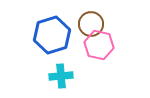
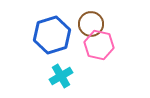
cyan cross: rotated 25 degrees counterclockwise
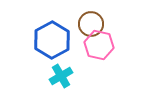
blue hexagon: moved 5 px down; rotated 12 degrees counterclockwise
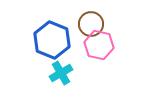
blue hexagon: rotated 9 degrees counterclockwise
cyan cross: moved 3 px up
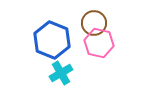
brown circle: moved 3 px right, 1 px up
pink hexagon: moved 2 px up
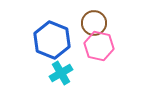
pink hexagon: moved 3 px down
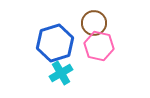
blue hexagon: moved 3 px right, 3 px down; rotated 21 degrees clockwise
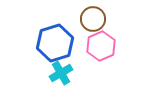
brown circle: moved 1 px left, 4 px up
pink hexagon: moved 2 px right; rotated 24 degrees clockwise
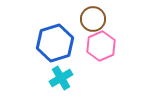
cyan cross: moved 5 px down
